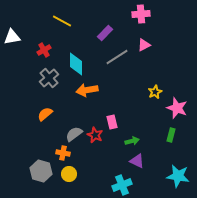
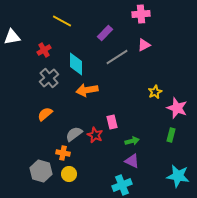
purple triangle: moved 5 px left
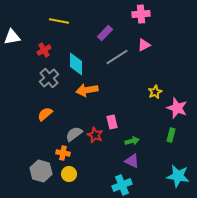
yellow line: moved 3 px left; rotated 18 degrees counterclockwise
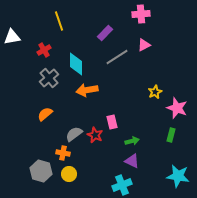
yellow line: rotated 60 degrees clockwise
